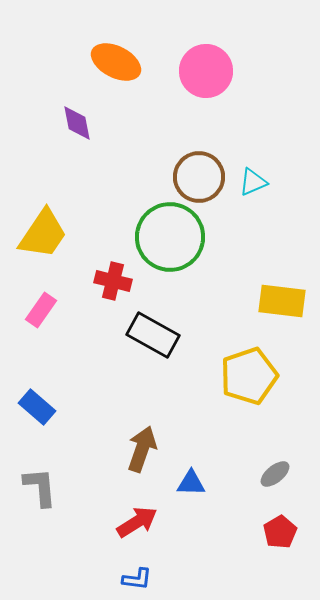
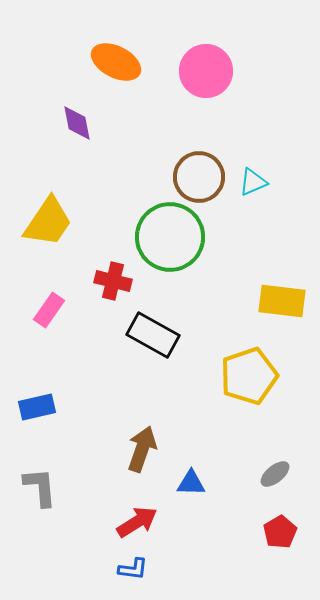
yellow trapezoid: moved 5 px right, 12 px up
pink rectangle: moved 8 px right
blue rectangle: rotated 54 degrees counterclockwise
blue L-shape: moved 4 px left, 10 px up
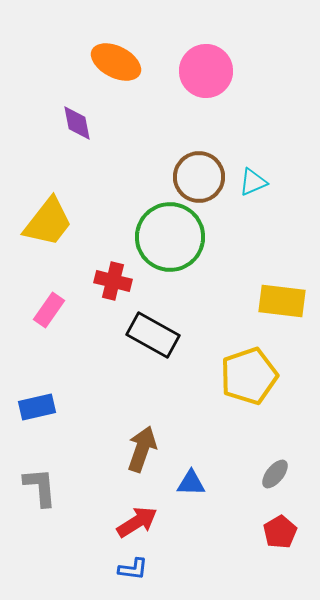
yellow trapezoid: rotated 4 degrees clockwise
gray ellipse: rotated 12 degrees counterclockwise
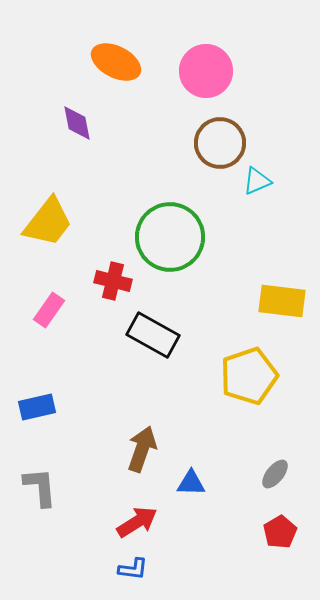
brown circle: moved 21 px right, 34 px up
cyan triangle: moved 4 px right, 1 px up
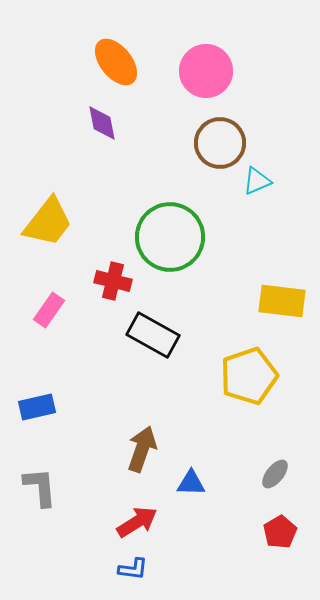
orange ellipse: rotated 24 degrees clockwise
purple diamond: moved 25 px right
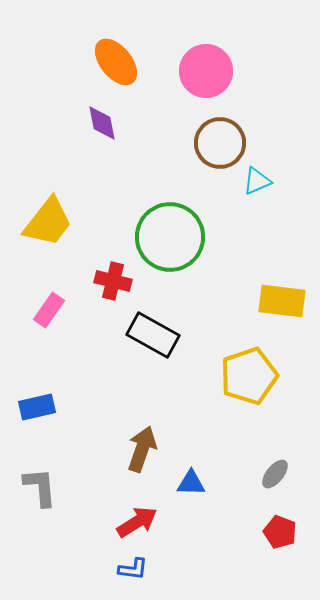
red pentagon: rotated 20 degrees counterclockwise
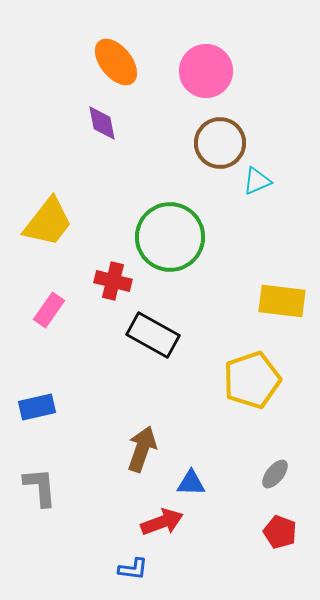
yellow pentagon: moved 3 px right, 4 px down
red arrow: moved 25 px right; rotated 12 degrees clockwise
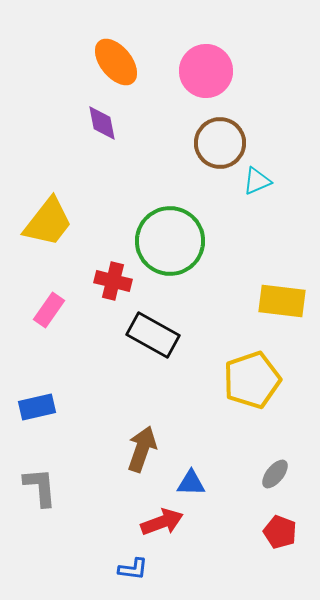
green circle: moved 4 px down
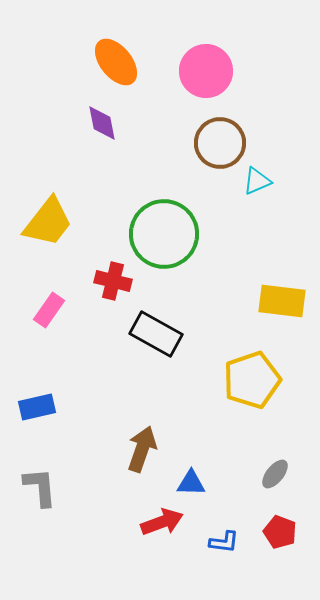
green circle: moved 6 px left, 7 px up
black rectangle: moved 3 px right, 1 px up
blue L-shape: moved 91 px right, 27 px up
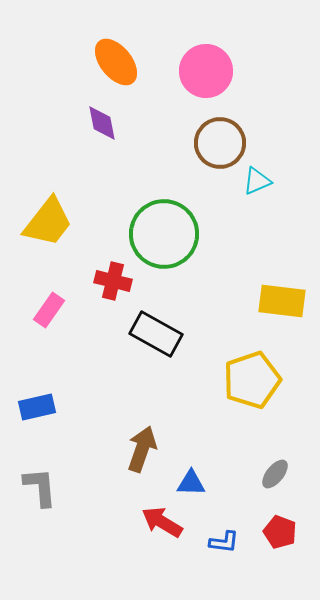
red arrow: rotated 129 degrees counterclockwise
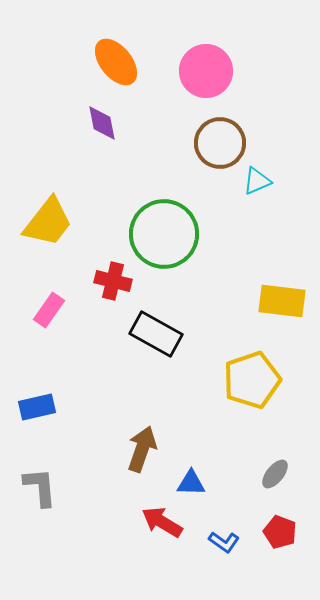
blue L-shape: rotated 28 degrees clockwise
